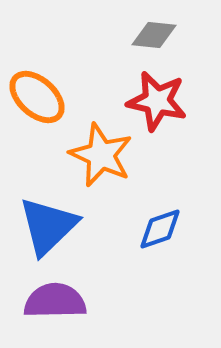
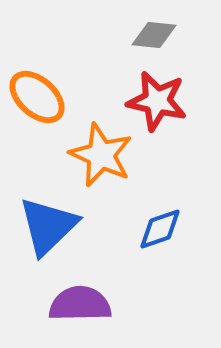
purple semicircle: moved 25 px right, 3 px down
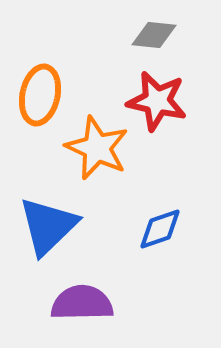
orange ellipse: moved 3 px right, 2 px up; rotated 60 degrees clockwise
orange star: moved 4 px left, 7 px up
purple semicircle: moved 2 px right, 1 px up
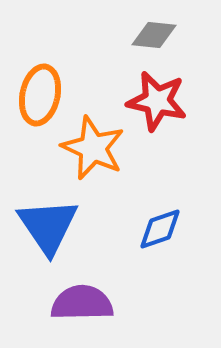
orange star: moved 4 px left
blue triangle: rotated 20 degrees counterclockwise
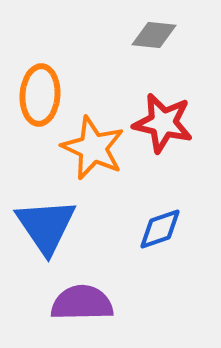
orange ellipse: rotated 8 degrees counterclockwise
red star: moved 6 px right, 22 px down
blue triangle: moved 2 px left
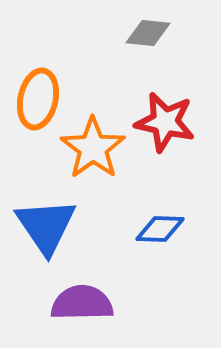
gray diamond: moved 6 px left, 2 px up
orange ellipse: moved 2 px left, 4 px down; rotated 8 degrees clockwise
red star: moved 2 px right, 1 px up
orange star: rotated 12 degrees clockwise
blue diamond: rotated 21 degrees clockwise
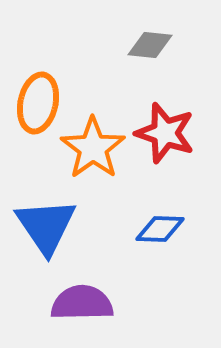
gray diamond: moved 2 px right, 12 px down
orange ellipse: moved 4 px down
red star: moved 11 px down; rotated 6 degrees clockwise
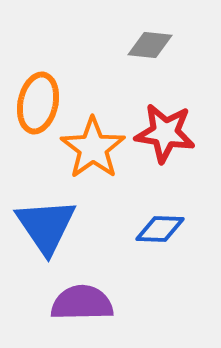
red star: rotated 10 degrees counterclockwise
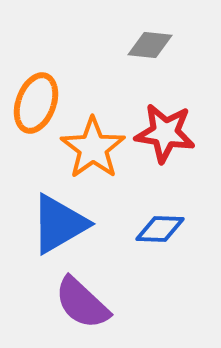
orange ellipse: moved 2 px left; rotated 8 degrees clockwise
blue triangle: moved 13 px right, 2 px up; rotated 34 degrees clockwise
purple semicircle: rotated 136 degrees counterclockwise
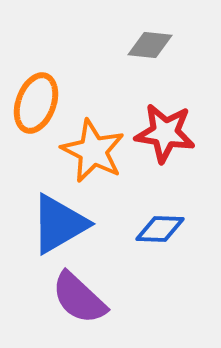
orange star: moved 3 px down; rotated 10 degrees counterclockwise
purple semicircle: moved 3 px left, 5 px up
